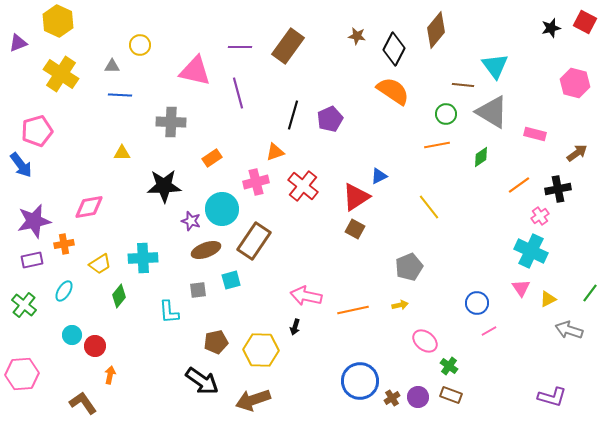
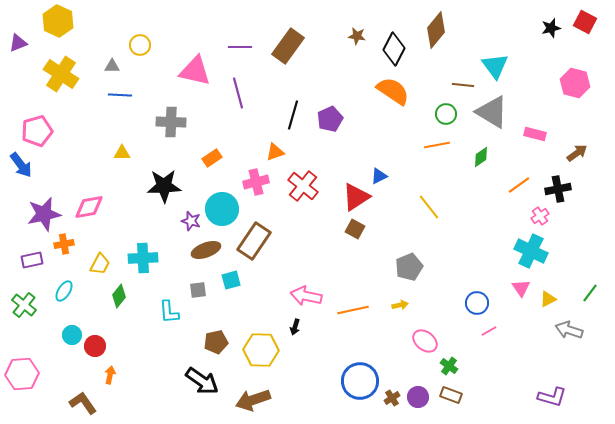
purple star at (34, 221): moved 10 px right, 7 px up
yellow trapezoid at (100, 264): rotated 30 degrees counterclockwise
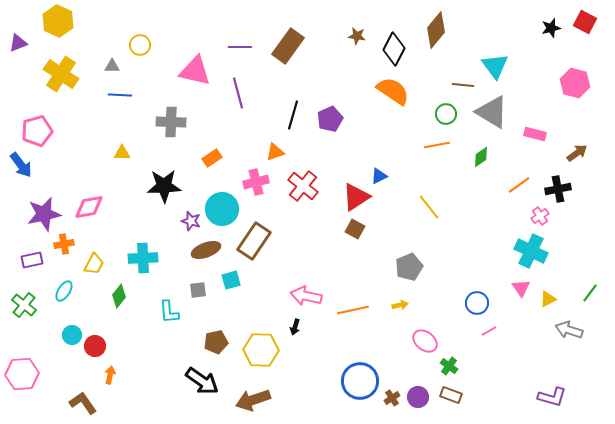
yellow trapezoid at (100, 264): moved 6 px left
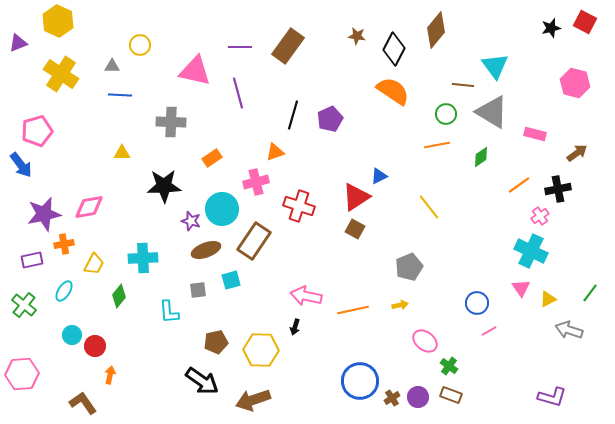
red cross at (303, 186): moved 4 px left, 20 px down; rotated 20 degrees counterclockwise
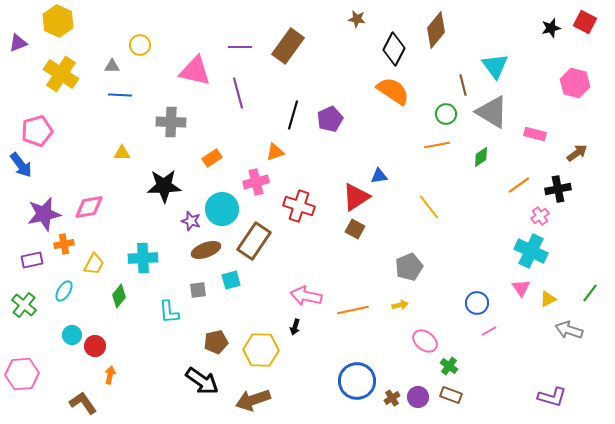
brown star at (357, 36): moved 17 px up
brown line at (463, 85): rotated 70 degrees clockwise
blue triangle at (379, 176): rotated 18 degrees clockwise
blue circle at (360, 381): moved 3 px left
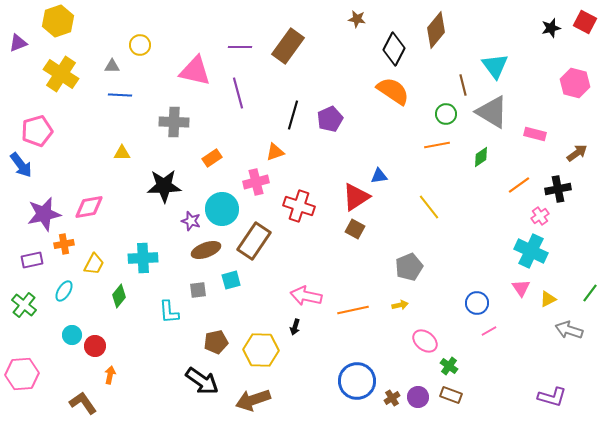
yellow hexagon at (58, 21): rotated 16 degrees clockwise
gray cross at (171, 122): moved 3 px right
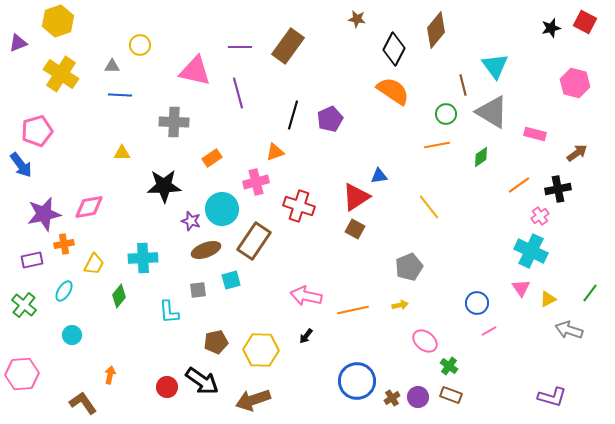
black arrow at (295, 327): moved 11 px right, 9 px down; rotated 21 degrees clockwise
red circle at (95, 346): moved 72 px right, 41 px down
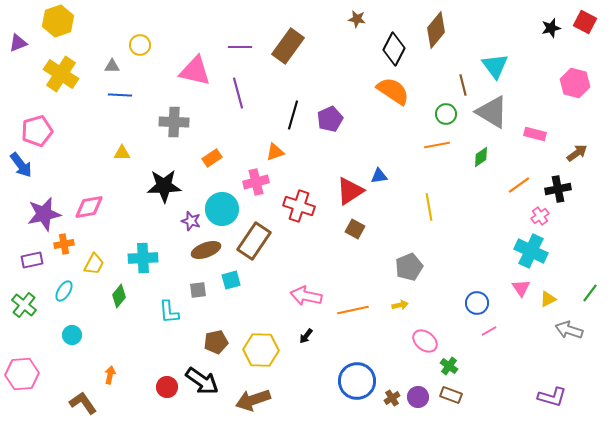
red triangle at (356, 197): moved 6 px left, 6 px up
yellow line at (429, 207): rotated 28 degrees clockwise
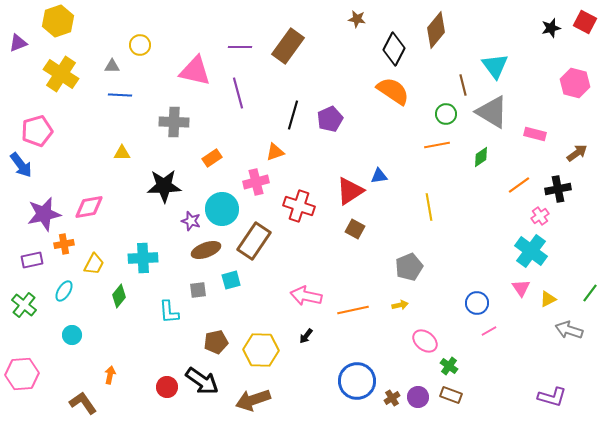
cyan cross at (531, 251): rotated 12 degrees clockwise
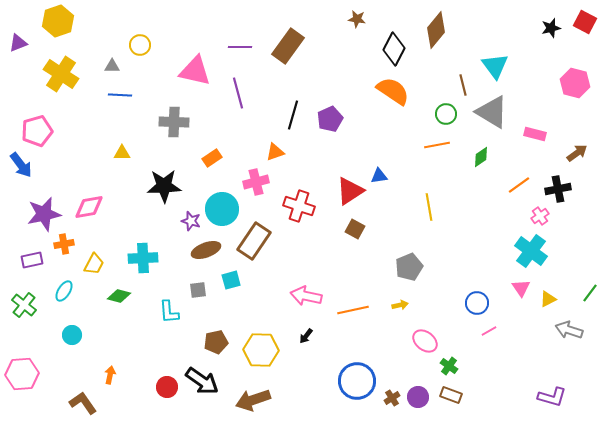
green diamond at (119, 296): rotated 65 degrees clockwise
